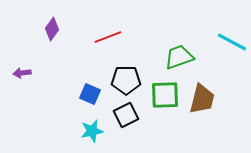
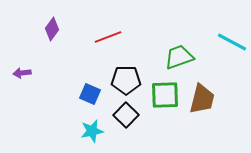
black square: rotated 20 degrees counterclockwise
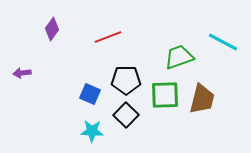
cyan line: moved 9 px left
cyan star: rotated 15 degrees clockwise
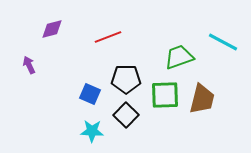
purple diamond: rotated 40 degrees clockwise
purple arrow: moved 7 px right, 8 px up; rotated 72 degrees clockwise
black pentagon: moved 1 px up
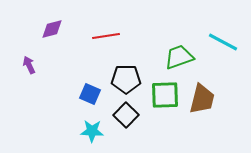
red line: moved 2 px left, 1 px up; rotated 12 degrees clockwise
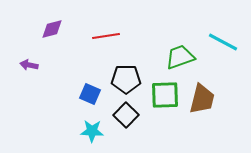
green trapezoid: moved 1 px right
purple arrow: rotated 54 degrees counterclockwise
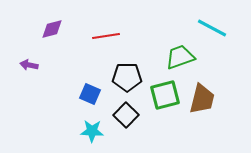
cyan line: moved 11 px left, 14 px up
black pentagon: moved 1 px right, 2 px up
green square: rotated 12 degrees counterclockwise
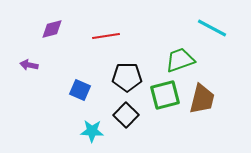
green trapezoid: moved 3 px down
blue square: moved 10 px left, 4 px up
